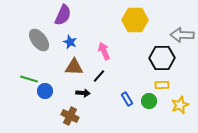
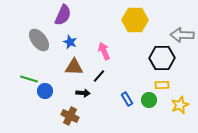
green circle: moved 1 px up
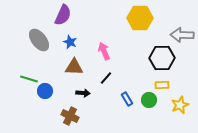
yellow hexagon: moved 5 px right, 2 px up
black line: moved 7 px right, 2 px down
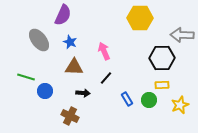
green line: moved 3 px left, 2 px up
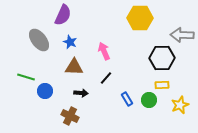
black arrow: moved 2 px left
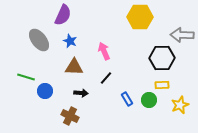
yellow hexagon: moved 1 px up
blue star: moved 1 px up
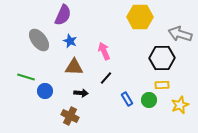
gray arrow: moved 2 px left, 1 px up; rotated 15 degrees clockwise
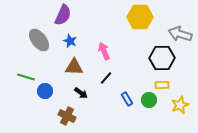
black arrow: rotated 32 degrees clockwise
brown cross: moved 3 px left
